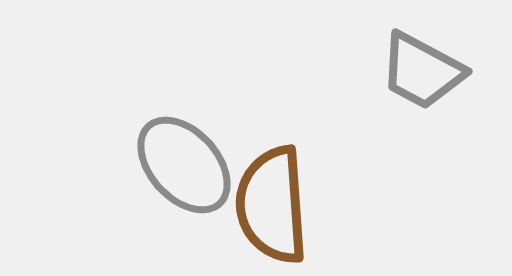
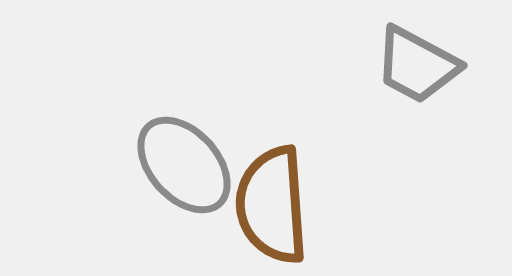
gray trapezoid: moved 5 px left, 6 px up
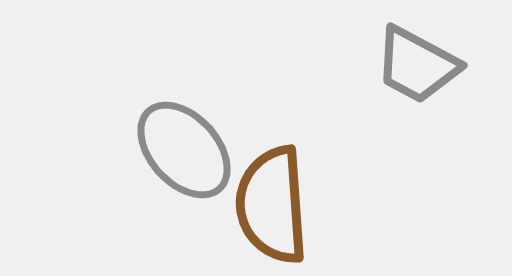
gray ellipse: moved 15 px up
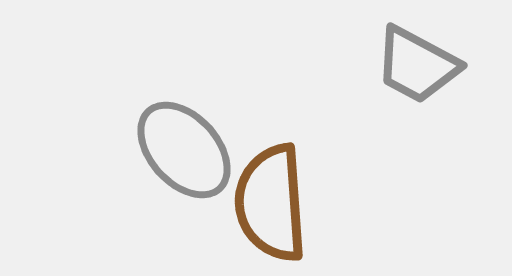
brown semicircle: moved 1 px left, 2 px up
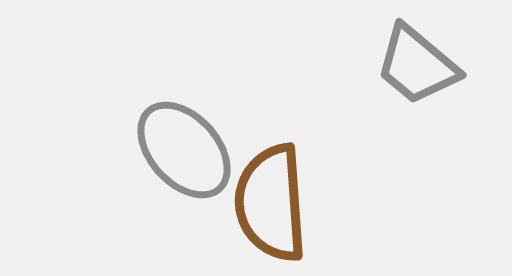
gray trapezoid: rotated 12 degrees clockwise
